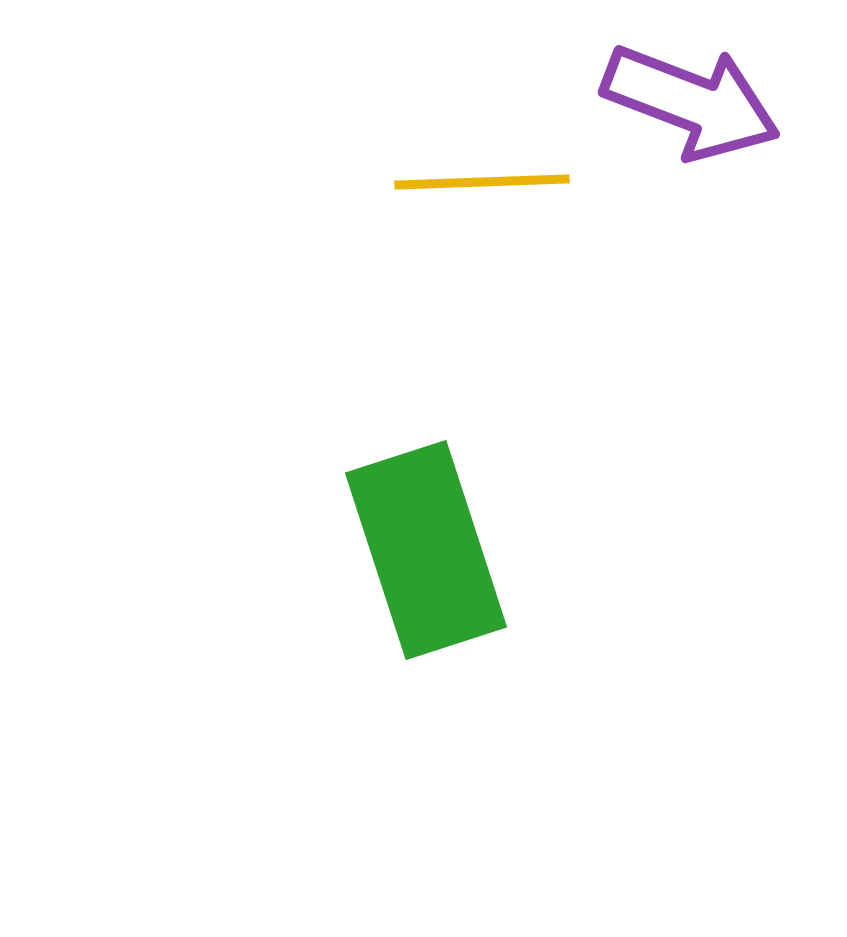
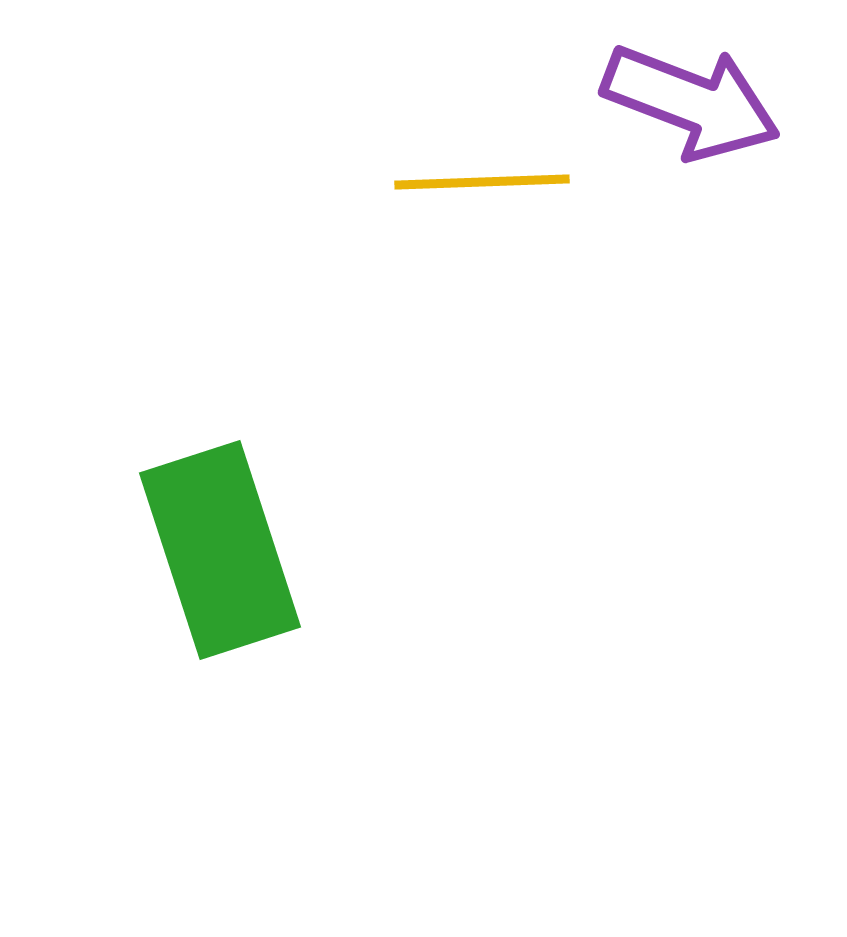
green rectangle: moved 206 px left
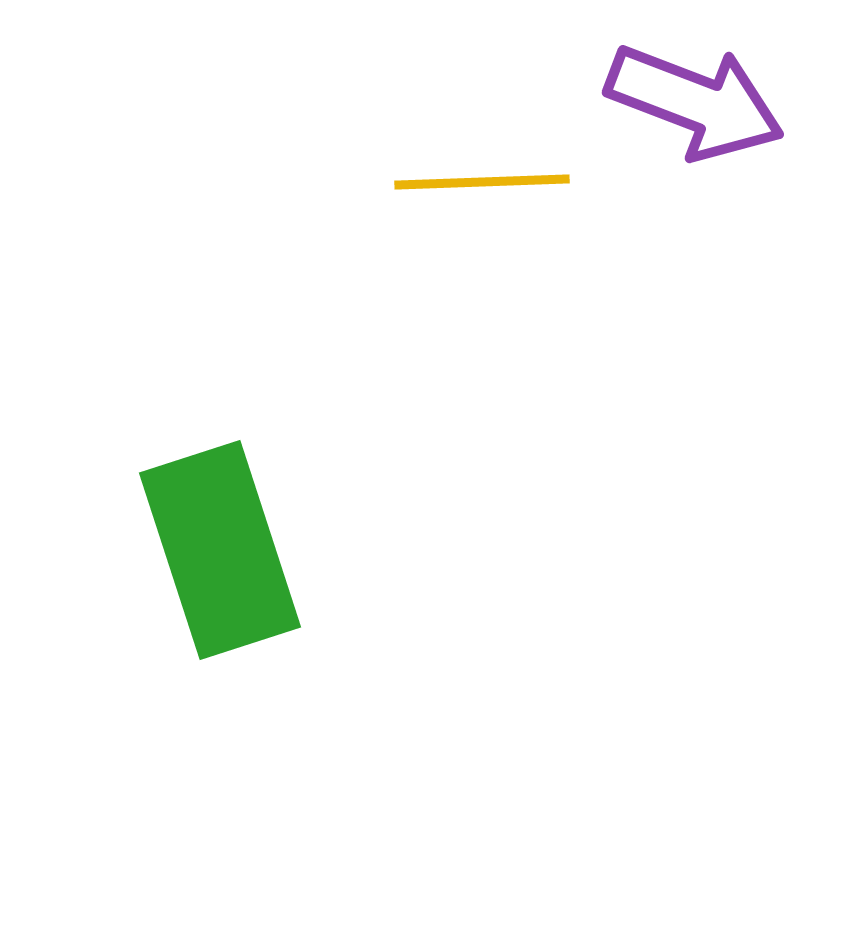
purple arrow: moved 4 px right
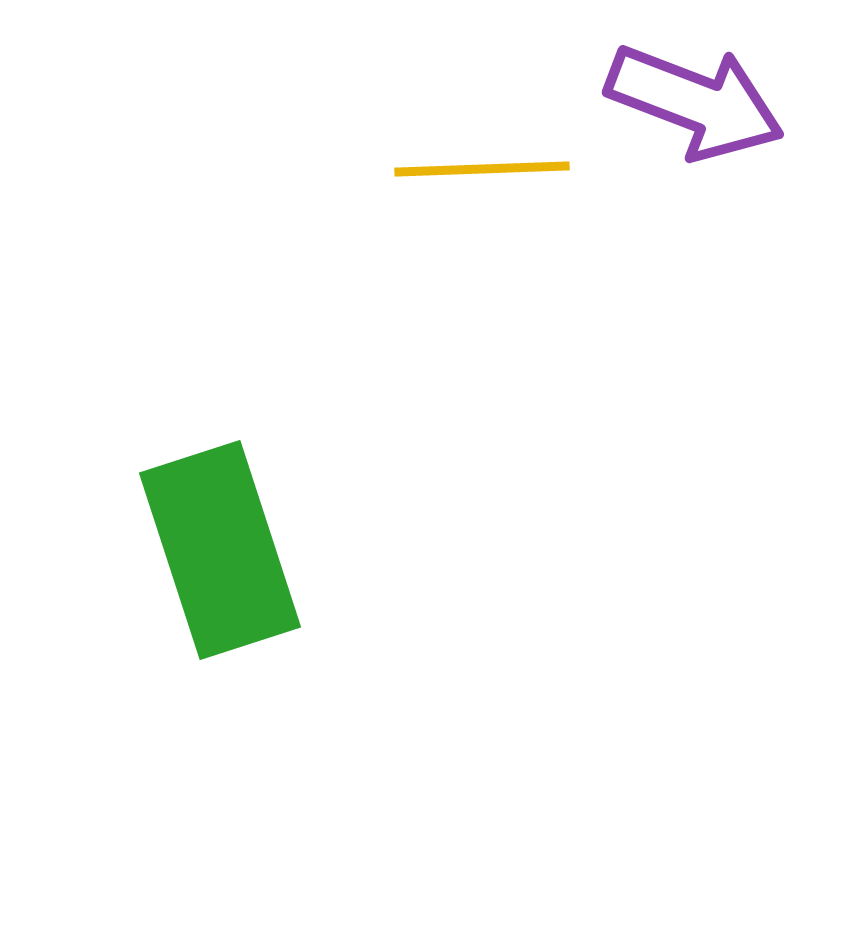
yellow line: moved 13 px up
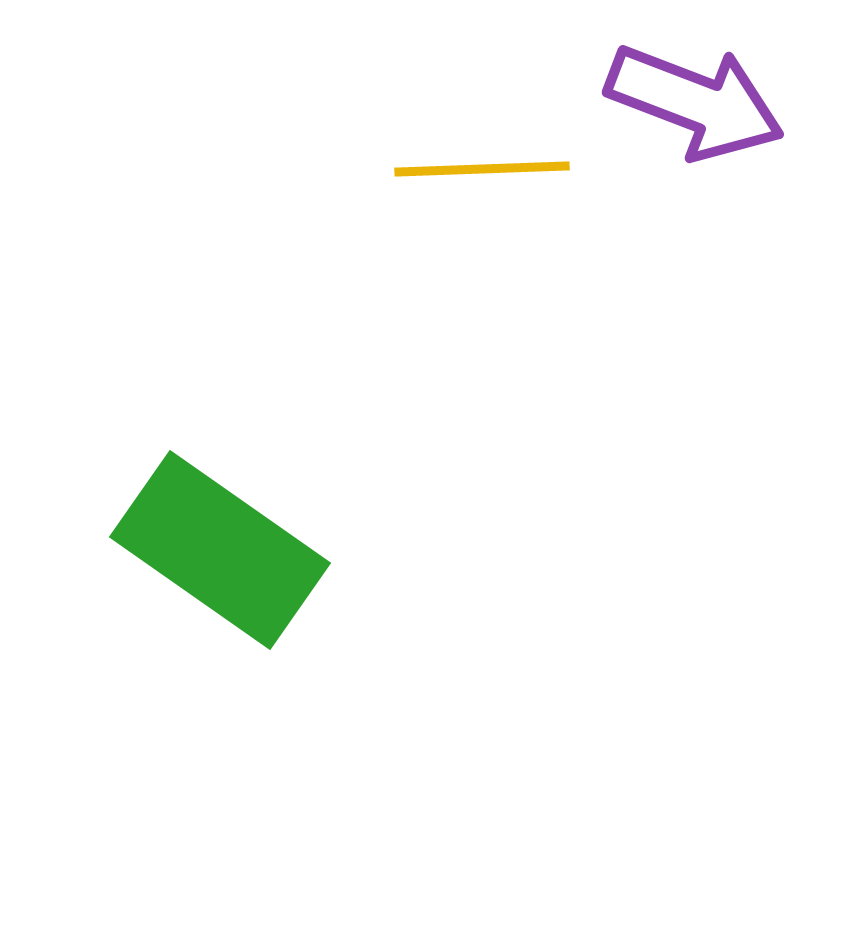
green rectangle: rotated 37 degrees counterclockwise
